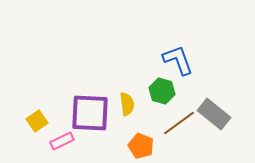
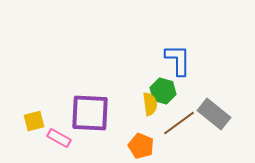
blue L-shape: rotated 20 degrees clockwise
green hexagon: moved 1 px right
yellow semicircle: moved 23 px right
yellow square: moved 3 px left; rotated 20 degrees clockwise
pink rectangle: moved 3 px left, 3 px up; rotated 55 degrees clockwise
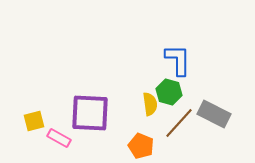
green hexagon: moved 6 px right, 1 px down
gray rectangle: rotated 12 degrees counterclockwise
brown line: rotated 12 degrees counterclockwise
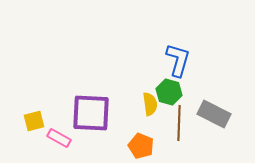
blue L-shape: rotated 16 degrees clockwise
purple square: moved 1 px right
brown line: rotated 40 degrees counterclockwise
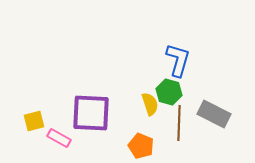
yellow semicircle: rotated 10 degrees counterclockwise
